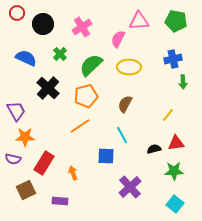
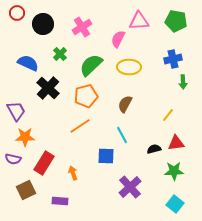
blue semicircle: moved 2 px right, 5 px down
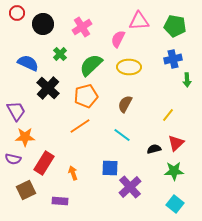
green pentagon: moved 1 px left, 5 px down
green arrow: moved 4 px right, 2 px up
cyan line: rotated 24 degrees counterclockwise
red triangle: rotated 36 degrees counterclockwise
blue square: moved 4 px right, 12 px down
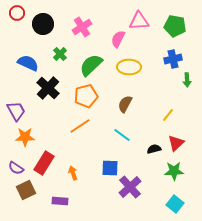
purple semicircle: moved 3 px right, 9 px down; rotated 21 degrees clockwise
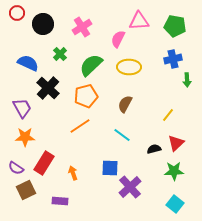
purple trapezoid: moved 6 px right, 3 px up
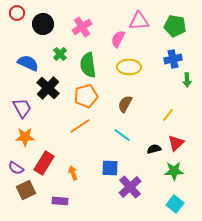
green semicircle: moved 3 px left; rotated 55 degrees counterclockwise
